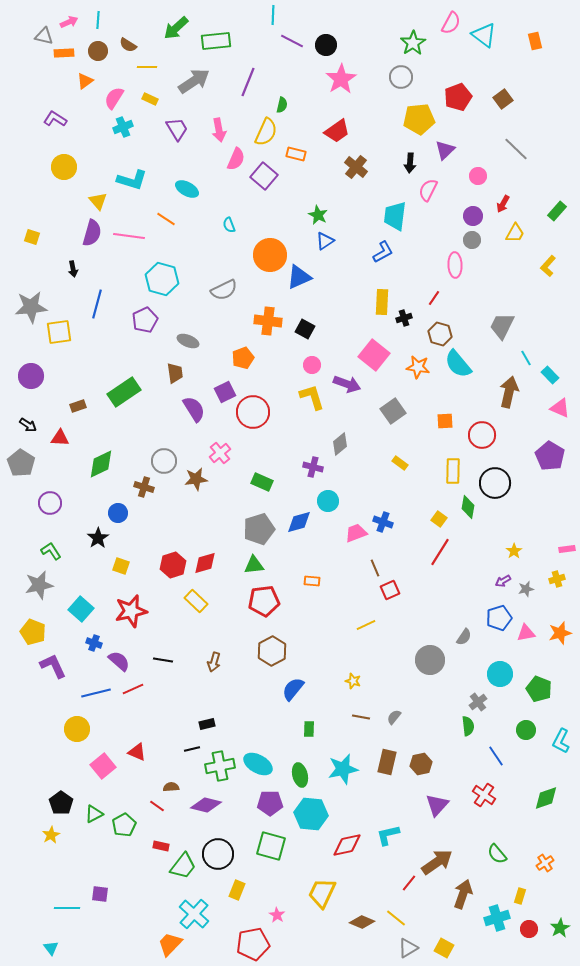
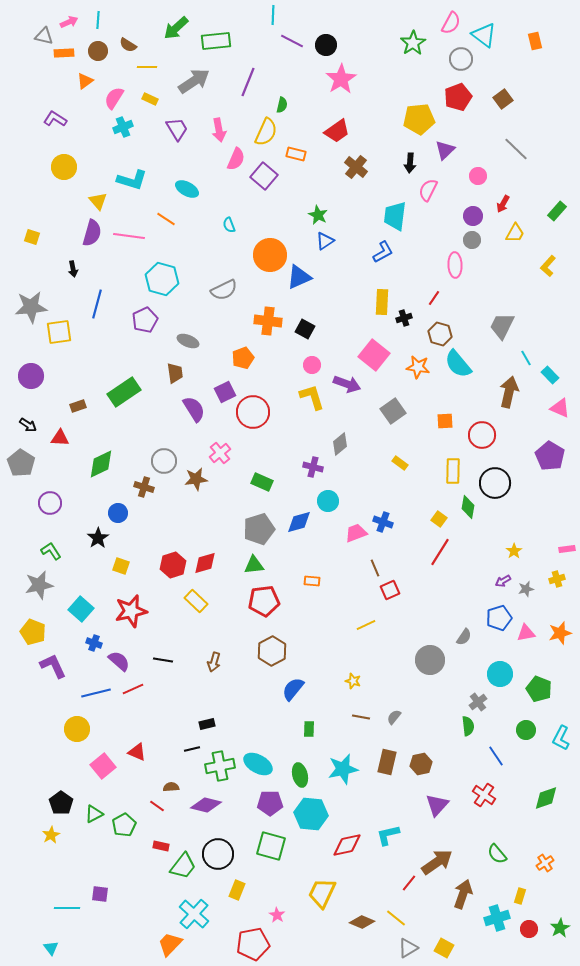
gray circle at (401, 77): moved 60 px right, 18 px up
cyan L-shape at (561, 741): moved 3 px up
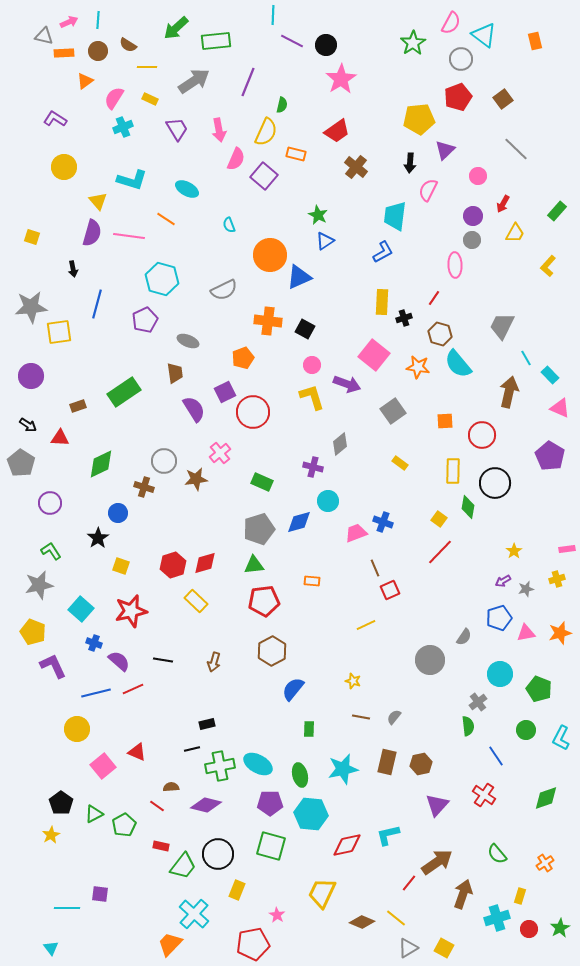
red line at (440, 552): rotated 12 degrees clockwise
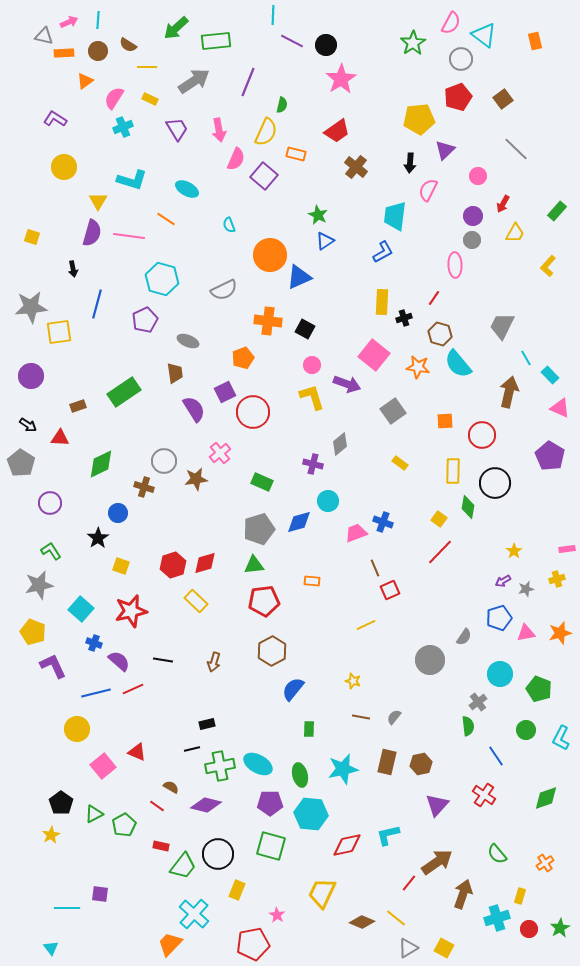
yellow triangle at (98, 201): rotated 12 degrees clockwise
purple cross at (313, 467): moved 3 px up
brown semicircle at (171, 787): rotated 35 degrees clockwise
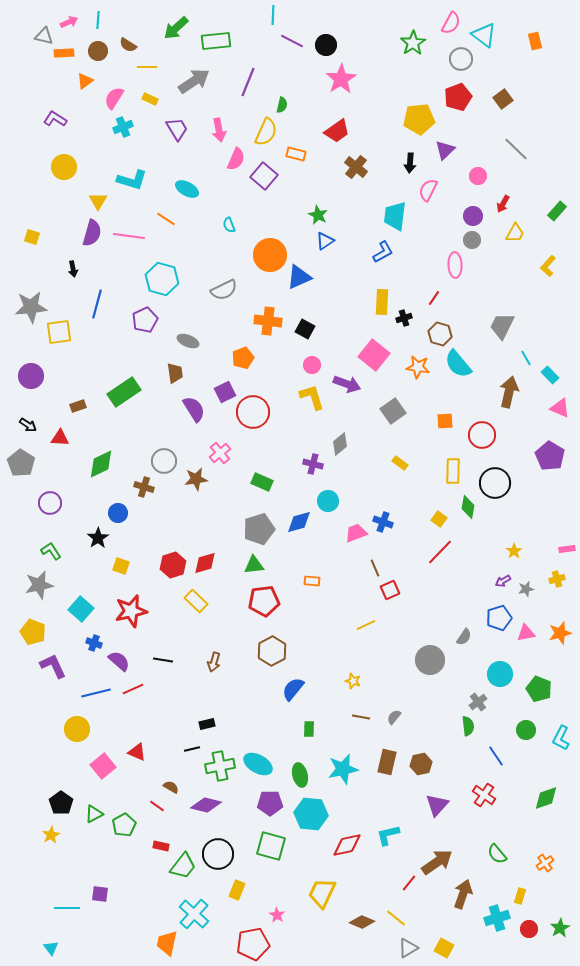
orange trapezoid at (170, 944): moved 3 px left, 1 px up; rotated 32 degrees counterclockwise
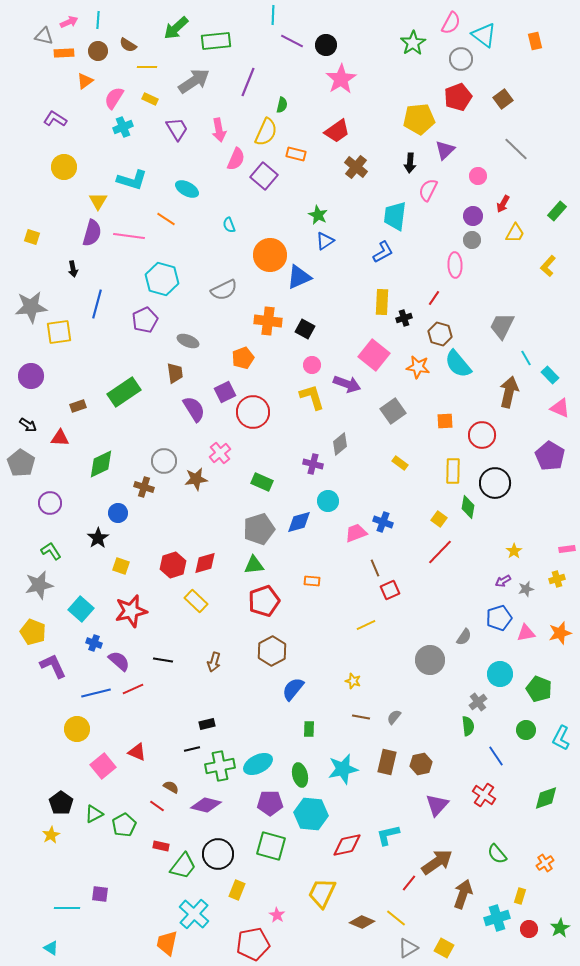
red pentagon at (264, 601): rotated 12 degrees counterclockwise
cyan ellipse at (258, 764): rotated 56 degrees counterclockwise
cyan triangle at (51, 948): rotated 21 degrees counterclockwise
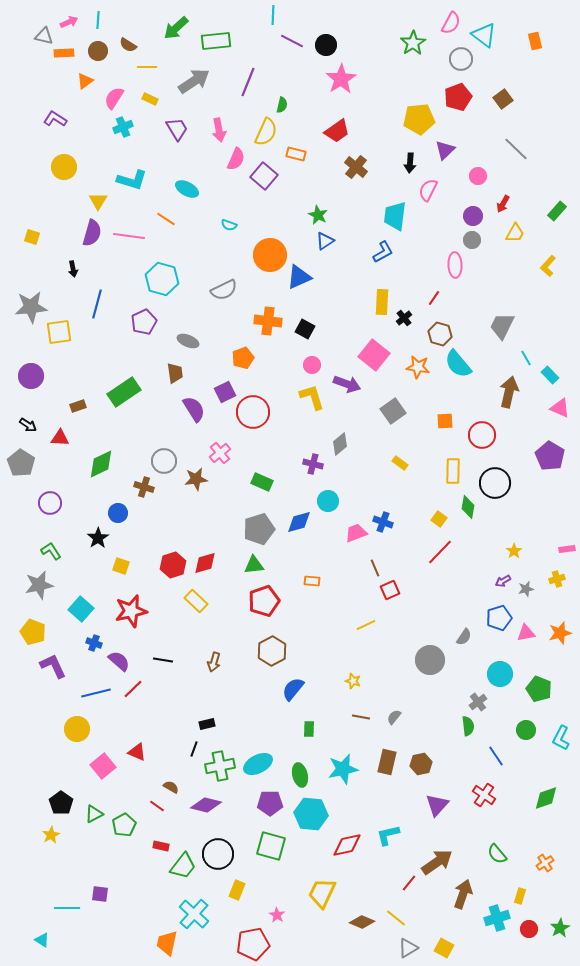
cyan semicircle at (229, 225): rotated 49 degrees counterclockwise
black cross at (404, 318): rotated 21 degrees counterclockwise
purple pentagon at (145, 320): moved 1 px left, 2 px down
red line at (133, 689): rotated 20 degrees counterclockwise
black line at (192, 749): moved 2 px right; rotated 56 degrees counterclockwise
cyan triangle at (51, 948): moved 9 px left, 8 px up
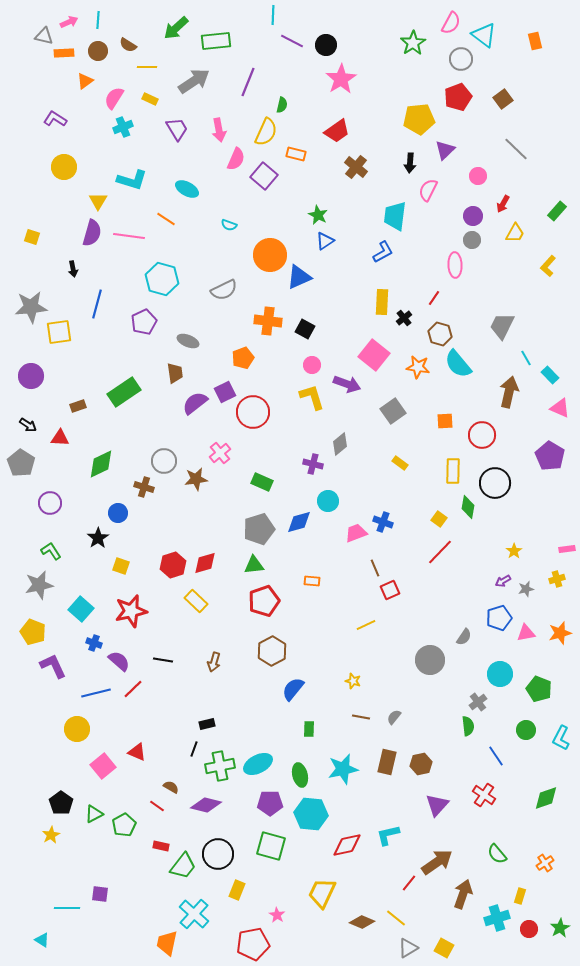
purple semicircle at (194, 409): moved 1 px right, 6 px up; rotated 96 degrees counterclockwise
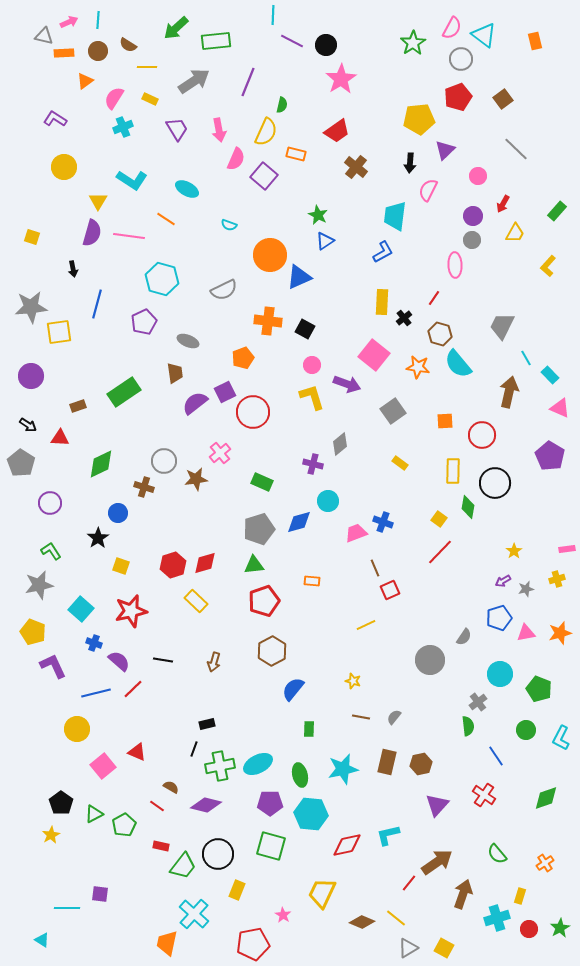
pink semicircle at (451, 23): moved 1 px right, 5 px down
cyan L-shape at (132, 180): rotated 16 degrees clockwise
pink star at (277, 915): moved 6 px right
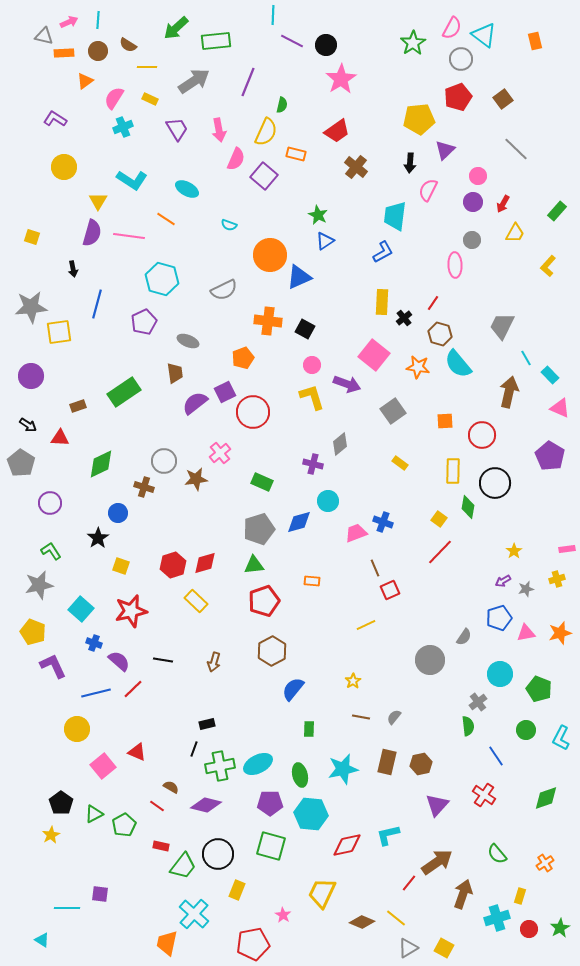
purple circle at (473, 216): moved 14 px up
red line at (434, 298): moved 1 px left, 5 px down
yellow star at (353, 681): rotated 21 degrees clockwise
